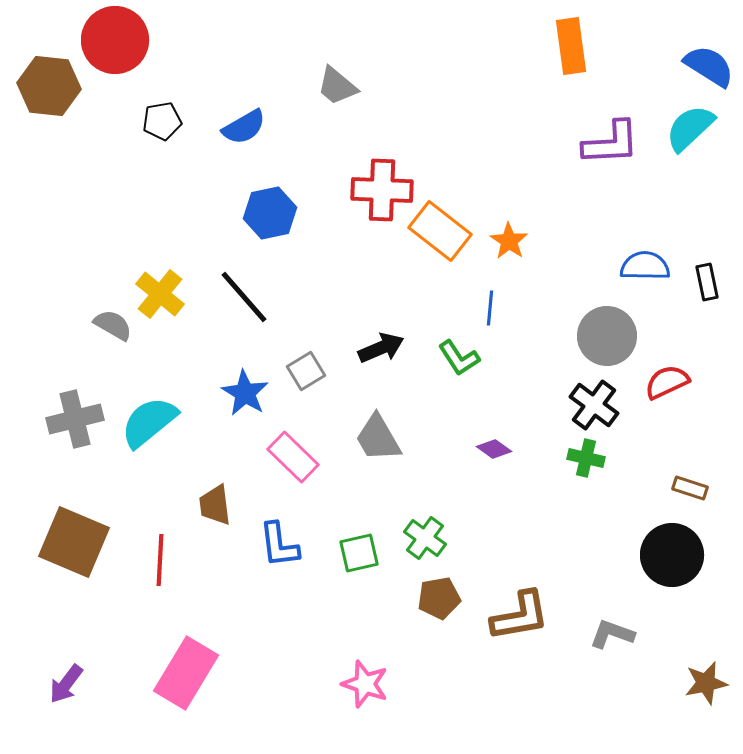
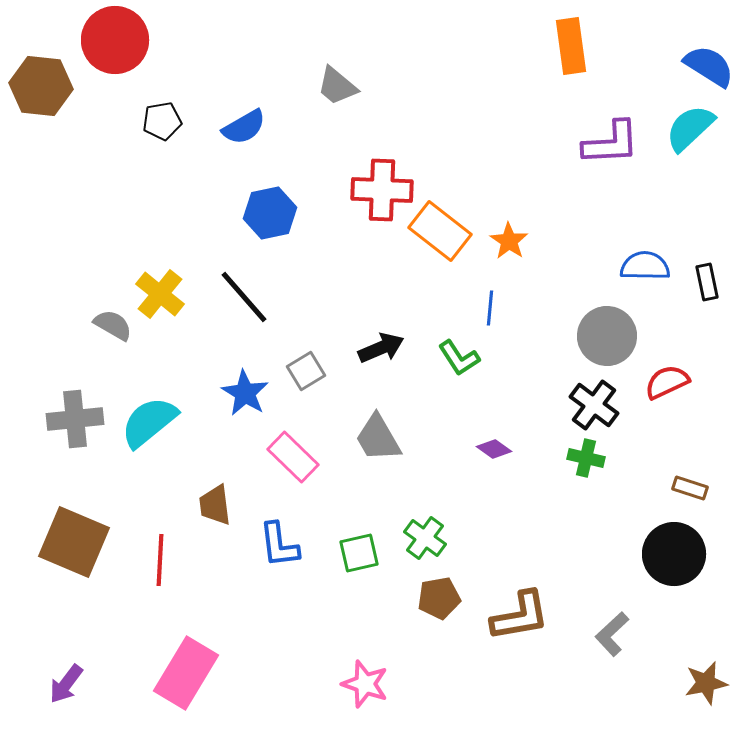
brown hexagon at (49, 86): moved 8 px left
gray cross at (75, 419): rotated 8 degrees clockwise
black circle at (672, 555): moved 2 px right, 1 px up
gray L-shape at (612, 634): rotated 63 degrees counterclockwise
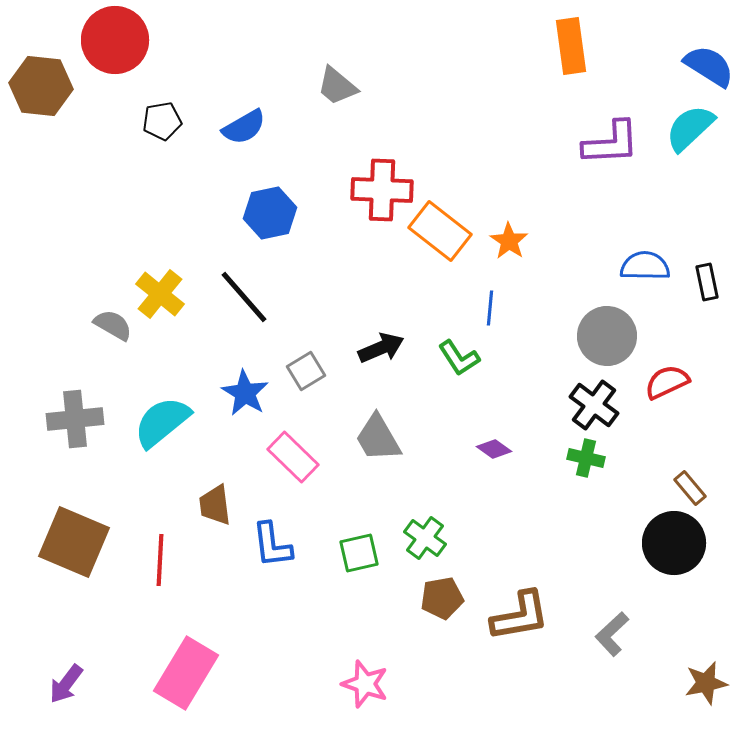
cyan semicircle at (149, 422): moved 13 px right
brown rectangle at (690, 488): rotated 32 degrees clockwise
blue L-shape at (279, 545): moved 7 px left
black circle at (674, 554): moved 11 px up
brown pentagon at (439, 598): moved 3 px right
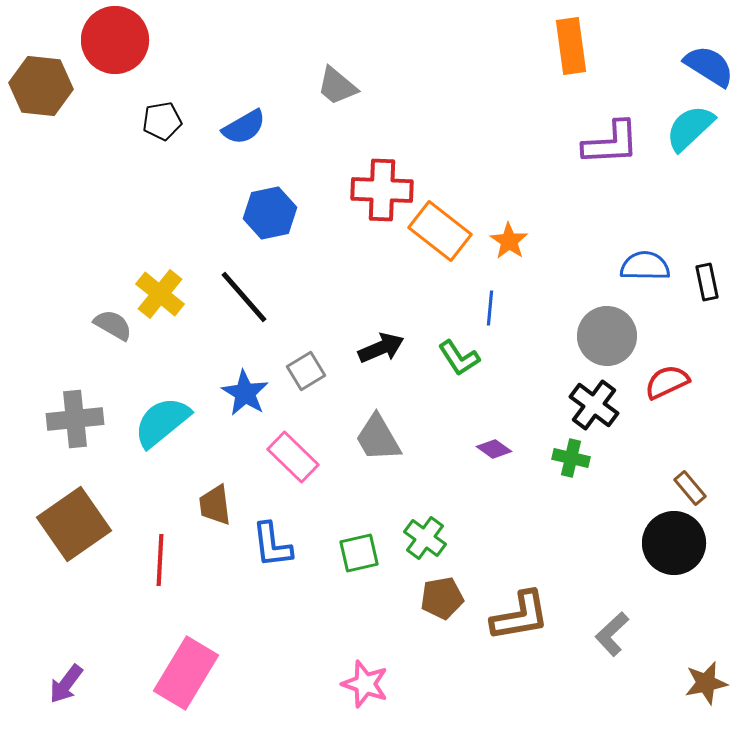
green cross at (586, 458): moved 15 px left
brown square at (74, 542): moved 18 px up; rotated 32 degrees clockwise
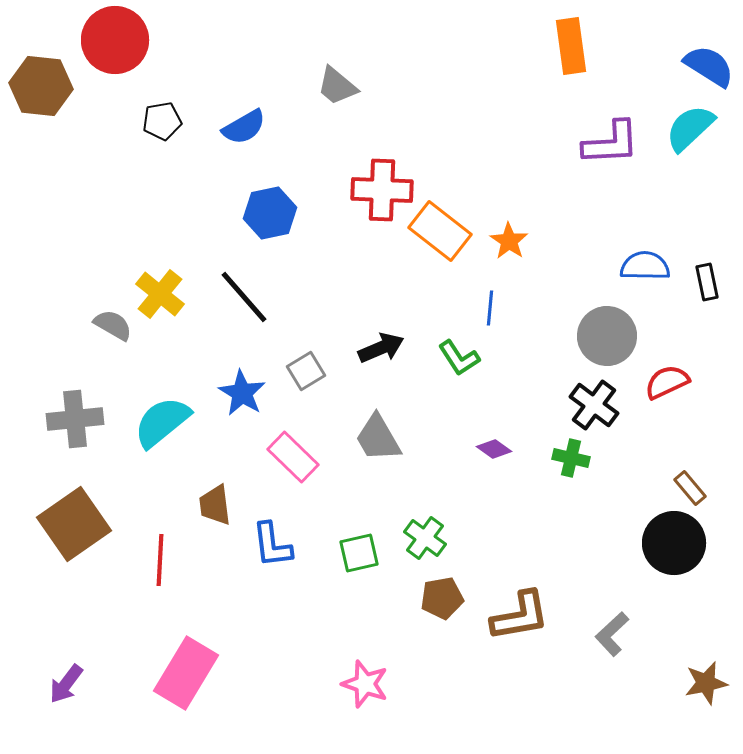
blue star at (245, 393): moved 3 px left
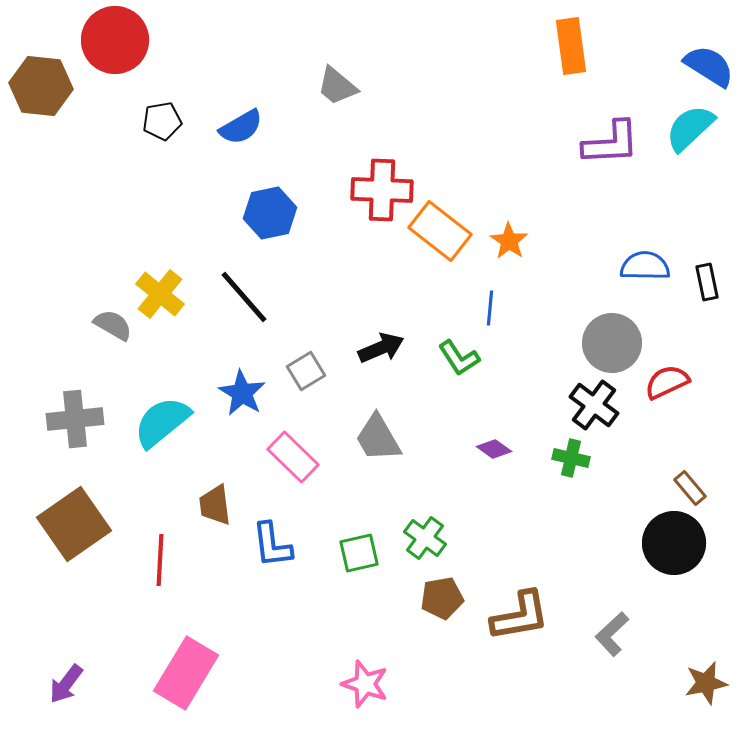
blue semicircle at (244, 127): moved 3 px left
gray circle at (607, 336): moved 5 px right, 7 px down
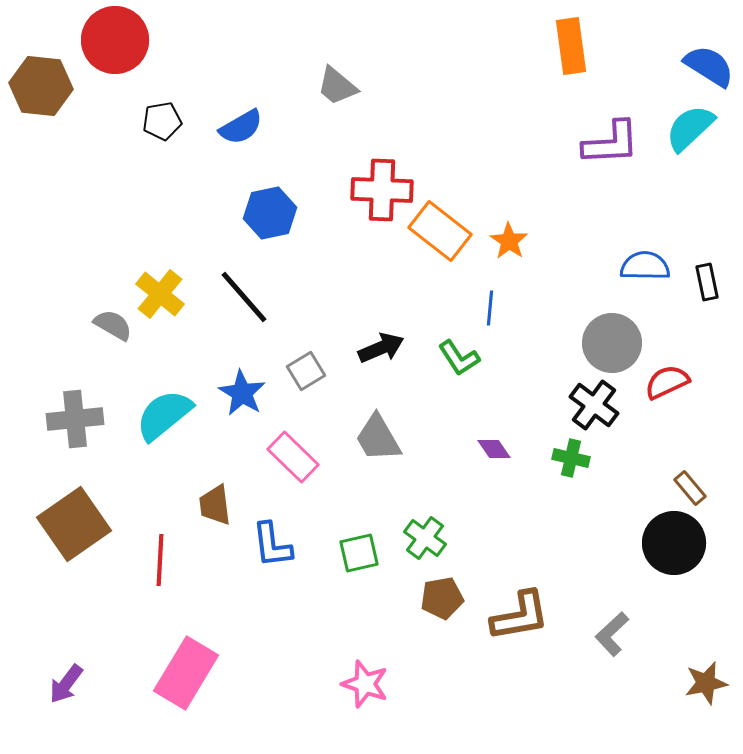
cyan semicircle at (162, 422): moved 2 px right, 7 px up
purple diamond at (494, 449): rotated 20 degrees clockwise
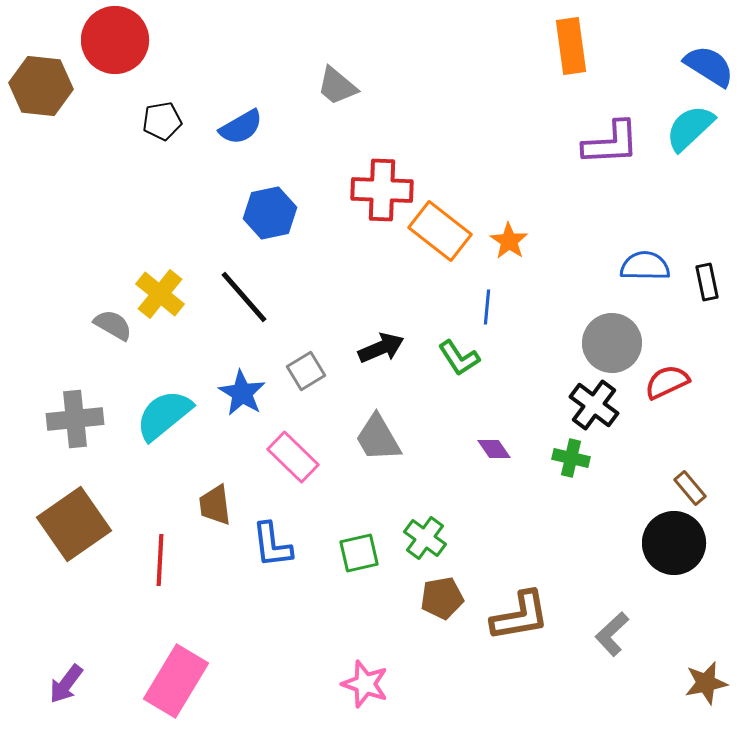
blue line at (490, 308): moved 3 px left, 1 px up
pink rectangle at (186, 673): moved 10 px left, 8 px down
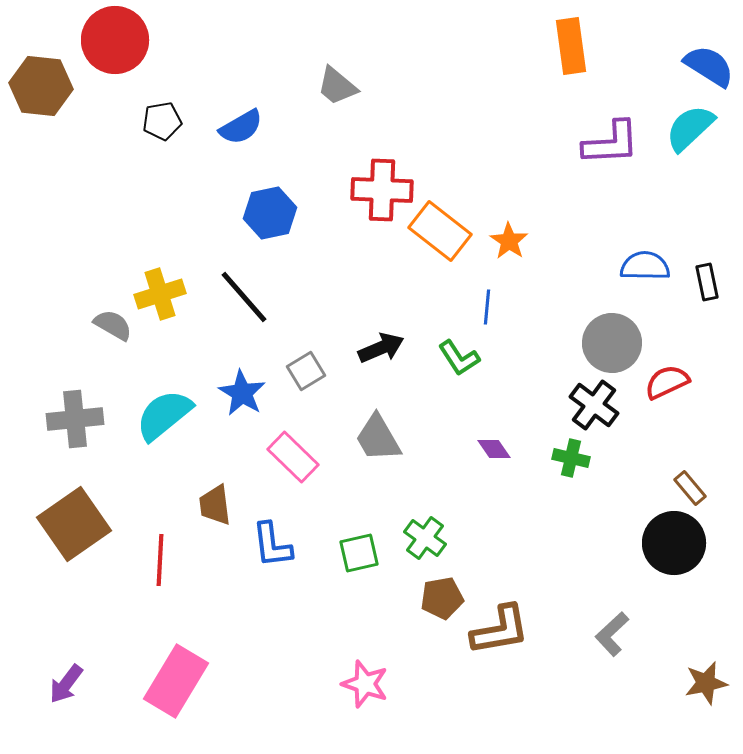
yellow cross at (160, 294): rotated 33 degrees clockwise
brown L-shape at (520, 616): moved 20 px left, 14 px down
